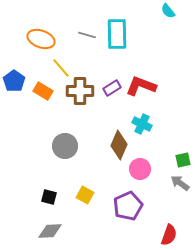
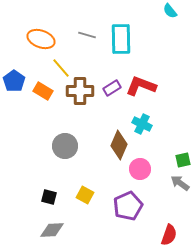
cyan semicircle: moved 2 px right
cyan rectangle: moved 4 px right, 5 px down
gray diamond: moved 2 px right, 1 px up
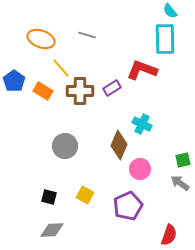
cyan rectangle: moved 44 px right
red L-shape: moved 1 px right, 16 px up
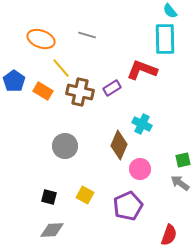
brown cross: moved 1 px down; rotated 12 degrees clockwise
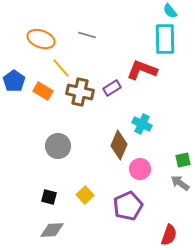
gray circle: moved 7 px left
yellow square: rotated 18 degrees clockwise
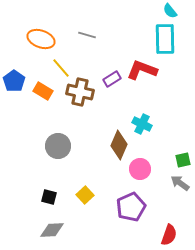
purple rectangle: moved 9 px up
purple pentagon: moved 3 px right, 1 px down
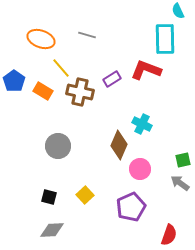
cyan semicircle: moved 8 px right; rotated 14 degrees clockwise
red L-shape: moved 4 px right
